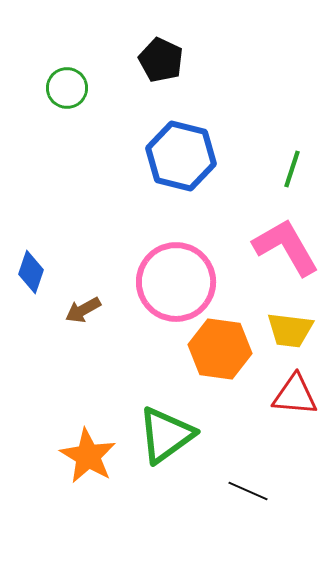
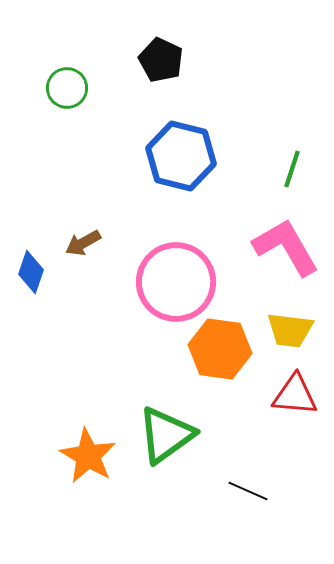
brown arrow: moved 67 px up
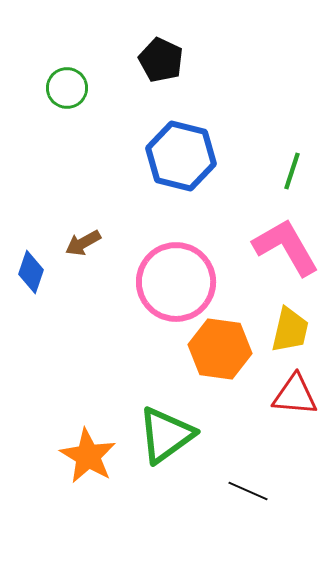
green line: moved 2 px down
yellow trapezoid: rotated 84 degrees counterclockwise
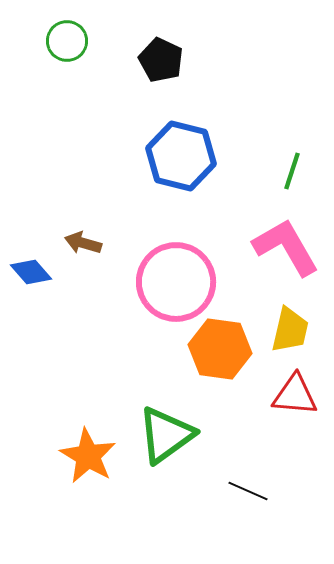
green circle: moved 47 px up
brown arrow: rotated 45 degrees clockwise
blue diamond: rotated 60 degrees counterclockwise
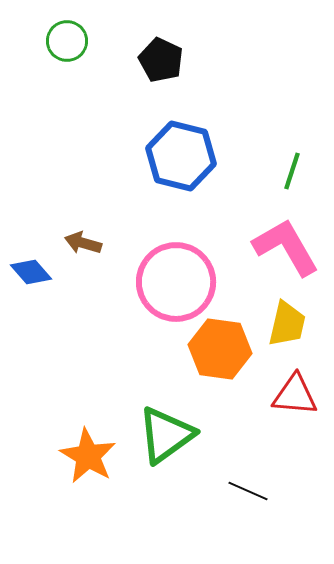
yellow trapezoid: moved 3 px left, 6 px up
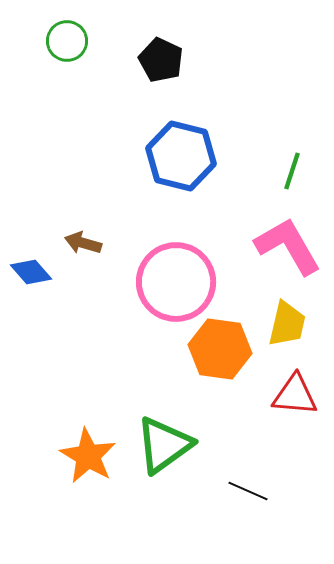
pink L-shape: moved 2 px right, 1 px up
green triangle: moved 2 px left, 10 px down
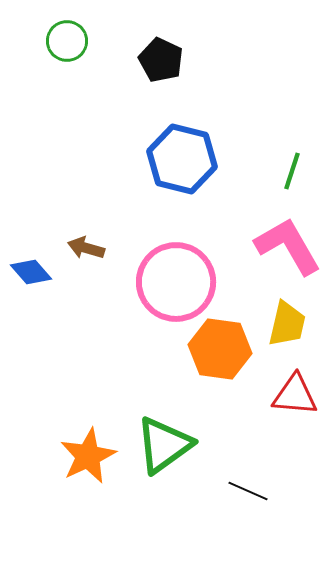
blue hexagon: moved 1 px right, 3 px down
brown arrow: moved 3 px right, 5 px down
orange star: rotated 16 degrees clockwise
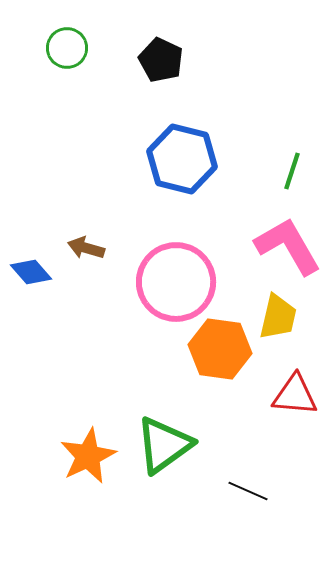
green circle: moved 7 px down
yellow trapezoid: moved 9 px left, 7 px up
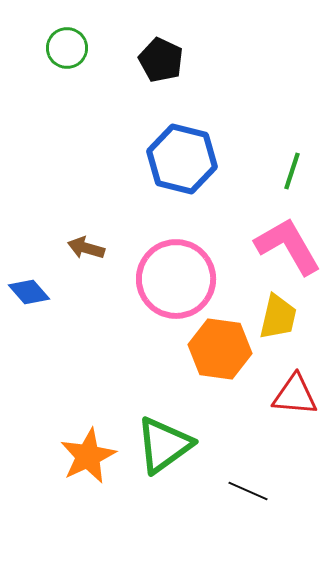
blue diamond: moved 2 px left, 20 px down
pink circle: moved 3 px up
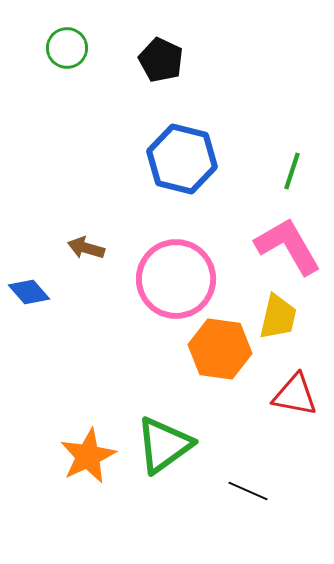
red triangle: rotated 6 degrees clockwise
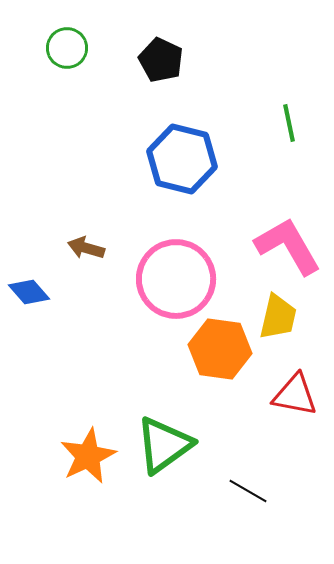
green line: moved 3 px left, 48 px up; rotated 30 degrees counterclockwise
black line: rotated 6 degrees clockwise
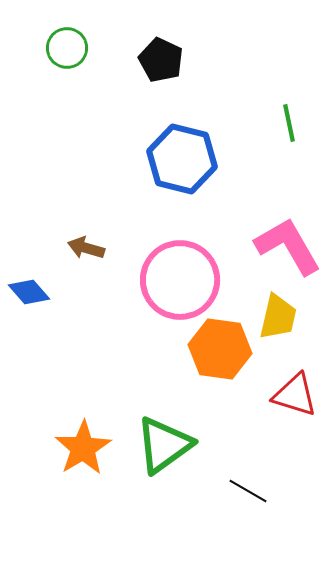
pink circle: moved 4 px right, 1 px down
red triangle: rotated 6 degrees clockwise
orange star: moved 5 px left, 8 px up; rotated 6 degrees counterclockwise
